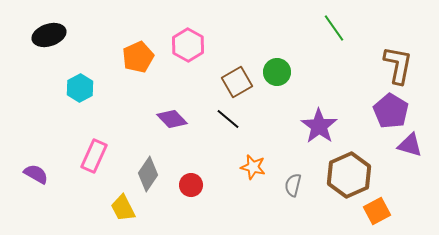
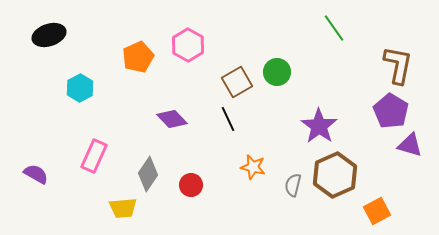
black line: rotated 25 degrees clockwise
brown hexagon: moved 14 px left
yellow trapezoid: rotated 68 degrees counterclockwise
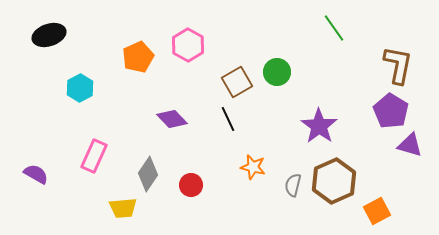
brown hexagon: moved 1 px left, 6 px down
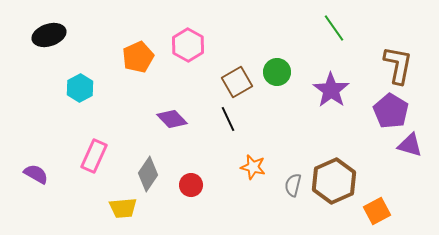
purple star: moved 12 px right, 36 px up
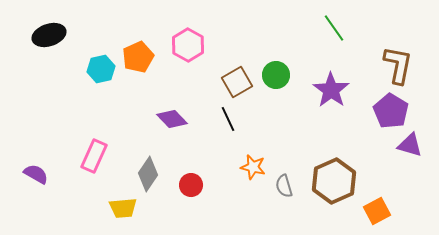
green circle: moved 1 px left, 3 px down
cyan hexagon: moved 21 px right, 19 px up; rotated 16 degrees clockwise
gray semicircle: moved 9 px left, 1 px down; rotated 30 degrees counterclockwise
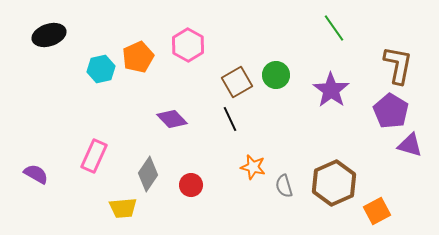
black line: moved 2 px right
brown hexagon: moved 2 px down
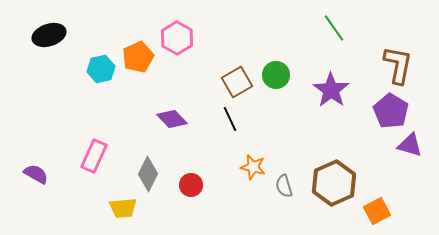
pink hexagon: moved 11 px left, 7 px up
gray diamond: rotated 8 degrees counterclockwise
